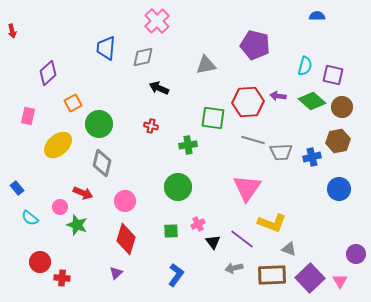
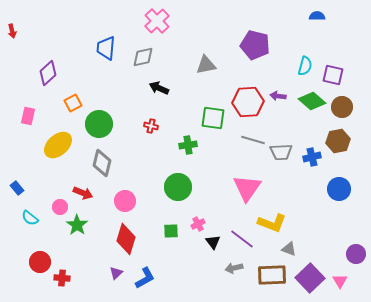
green star at (77, 225): rotated 15 degrees clockwise
blue L-shape at (176, 275): moved 31 px left, 3 px down; rotated 25 degrees clockwise
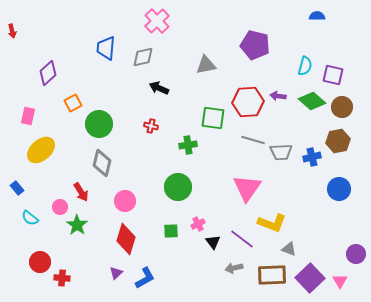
yellow ellipse at (58, 145): moved 17 px left, 5 px down
red arrow at (83, 193): moved 2 px left, 1 px up; rotated 36 degrees clockwise
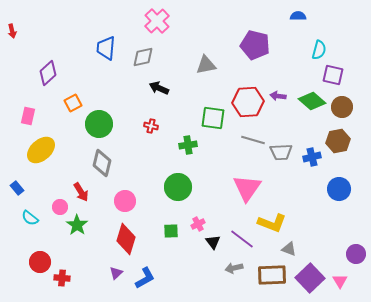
blue semicircle at (317, 16): moved 19 px left
cyan semicircle at (305, 66): moved 14 px right, 16 px up
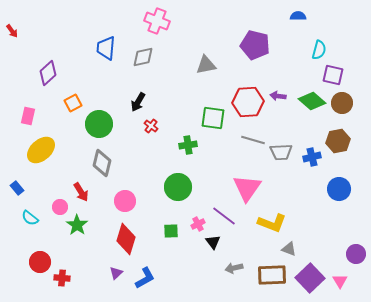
pink cross at (157, 21): rotated 25 degrees counterclockwise
red arrow at (12, 31): rotated 24 degrees counterclockwise
black arrow at (159, 88): moved 21 px left, 14 px down; rotated 84 degrees counterclockwise
brown circle at (342, 107): moved 4 px up
red cross at (151, 126): rotated 24 degrees clockwise
purple line at (242, 239): moved 18 px left, 23 px up
